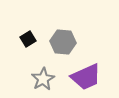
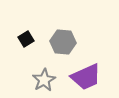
black square: moved 2 px left
gray star: moved 1 px right, 1 px down
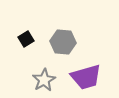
purple trapezoid: rotated 8 degrees clockwise
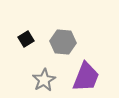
purple trapezoid: rotated 52 degrees counterclockwise
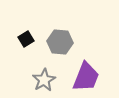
gray hexagon: moved 3 px left
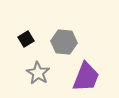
gray hexagon: moved 4 px right
gray star: moved 6 px left, 7 px up; rotated 10 degrees counterclockwise
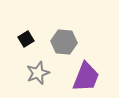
gray star: rotated 20 degrees clockwise
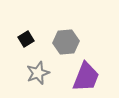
gray hexagon: moved 2 px right; rotated 10 degrees counterclockwise
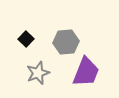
black square: rotated 14 degrees counterclockwise
purple trapezoid: moved 5 px up
